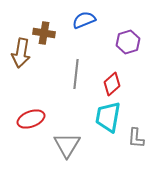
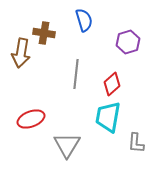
blue semicircle: rotated 95 degrees clockwise
gray L-shape: moved 5 px down
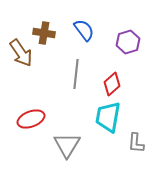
blue semicircle: moved 10 px down; rotated 20 degrees counterclockwise
brown arrow: rotated 44 degrees counterclockwise
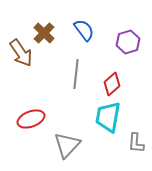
brown cross: rotated 35 degrees clockwise
gray triangle: rotated 12 degrees clockwise
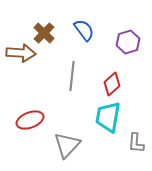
brown arrow: rotated 52 degrees counterclockwise
gray line: moved 4 px left, 2 px down
red ellipse: moved 1 px left, 1 px down
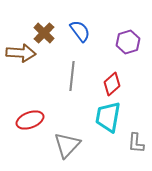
blue semicircle: moved 4 px left, 1 px down
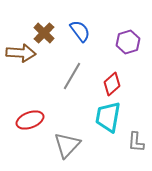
gray line: rotated 24 degrees clockwise
gray L-shape: moved 1 px up
